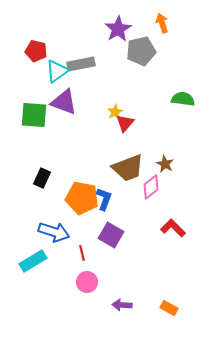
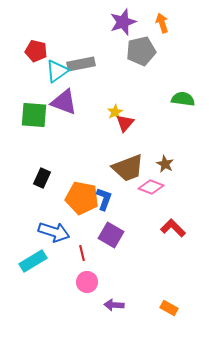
purple star: moved 5 px right, 7 px up; rotated 12 degrees clockwise
pink diamond: rotated 60 degrees clockwise
purple arrow: moved 8 px left
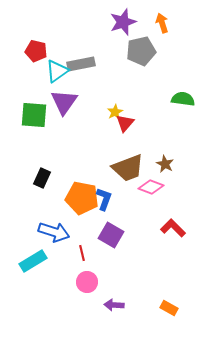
purple triangle: rotated 44 degrees clockwise
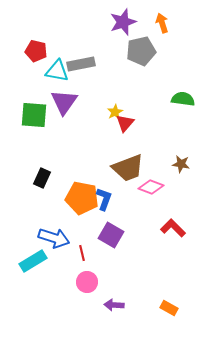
cyan triangle: rotated 45 degrees clockwise
brown star: moved 16 px right; rotated 18 degrees counterclockwise
blue arrow: moved 6 px down
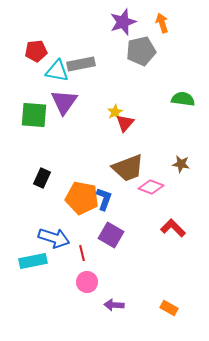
red pentagon: rotated 20 degrees counterclockwise
cyan rectangle: rotated 20 degrees clockwise
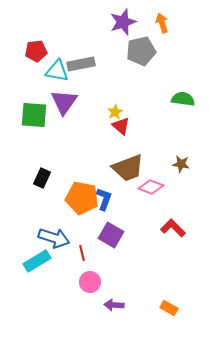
red triangle: moved 4 px left, 3 px down; rotated 30 degrees counterclockwise
cyan rectangle: moved 4 px right; rotated 20 degrees counterclockwise
pink circle: moved 3 px right
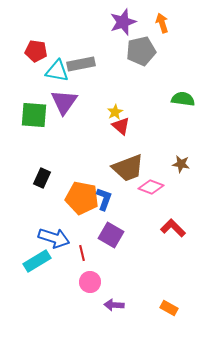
red pentagon: rotated 15 degrees clockwise
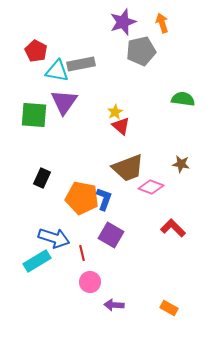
red pentagon: rotated 20 degrees clockwise
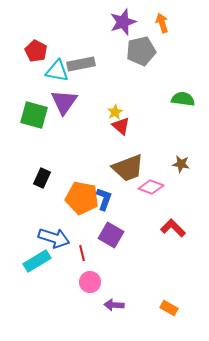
green square: rotated 12 degrees clockwise
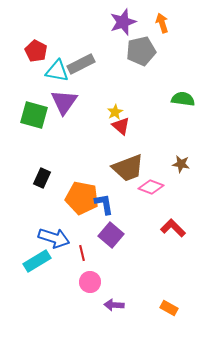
gray rectangle: rotated 16 degrees counterclockwise
blue L-shape: moved 5 px down; rotated 30 degrees counterclockwise
purple square: rotated 10 degrees clockwise
